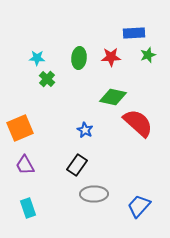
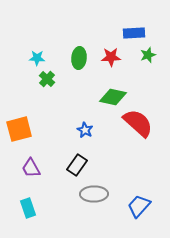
orange square: moved 1 px left, 1 px down; rotated 8 degrees clockwise
purple trapezoid: moved 6 px right, 3 px down
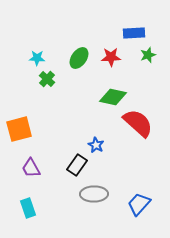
green ellipse: rotated 30 degrees clockwise
blue star: moved 11 px right, 15 px down
blue trapezoid: moved 2 px up
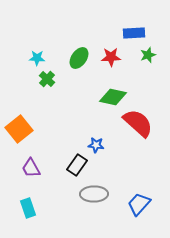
orange square: rotated 24 degrees counterclockwise
blue star: rotated 21 degrees counterclockwise
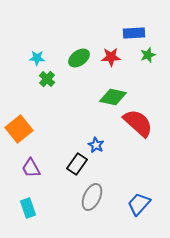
green ellipse: rotated 20 degrees clockwise
blue star: rotated 21 degrees clockwise
black rectangle: moved 1 px up
gray ellipse: moved 2 px left, 3 px down; rotated 64 degrees counterclockwise
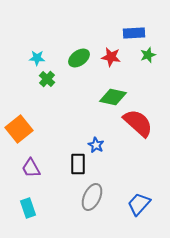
red star: rotated 12 degrees clockwise
black rectangle: moved 1 px right; rotated 35 degrees counterclockwise
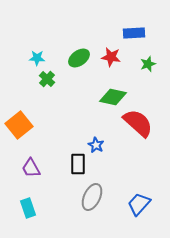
green star: moved 9 px down
orange square: moved 4 px up
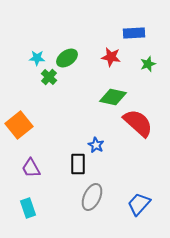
green ellipse: moved 12 px left
green cross: moved 2 px right, 2 px up
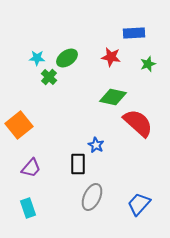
purple trapezoid: rotated 110 degrees counterclockwise
